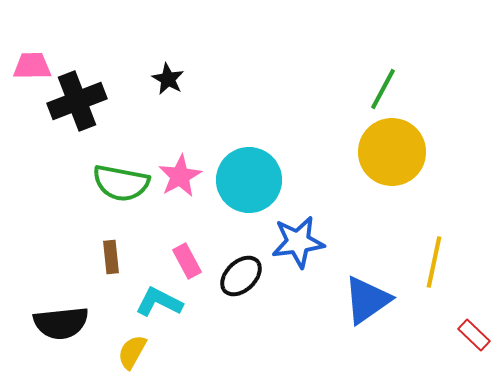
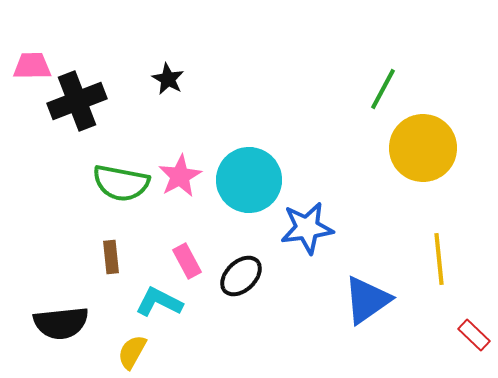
yellow circle: moved 31 px right, 4 px up
blue star: moved 9 px right, 14 px up
yellow line: moved 5 px right, 3 px up; rotated 18 degrees counterclockwise
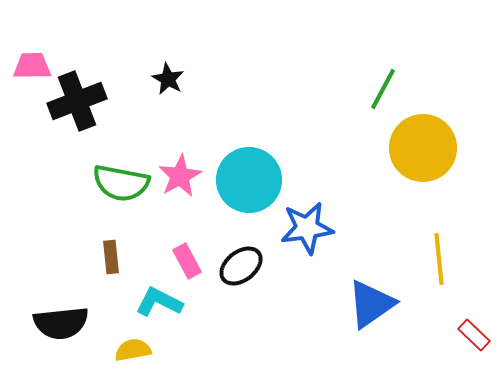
black ellipse: moved 10 px up; rotated 6 degrees clockwise
blue triangle: moved 4 px right, 4 px down
yellow semicircle: moved 1 px right, 2 px up; rotated 51 degrees clockwise
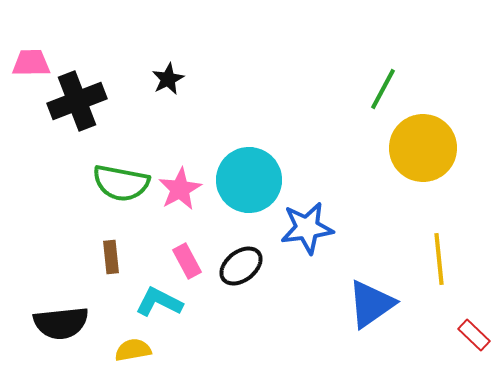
pink trapezoid: moved 1 px left, 3 px up
black star: rotated 16 degrees clockwise
pink star: moved 13 px down
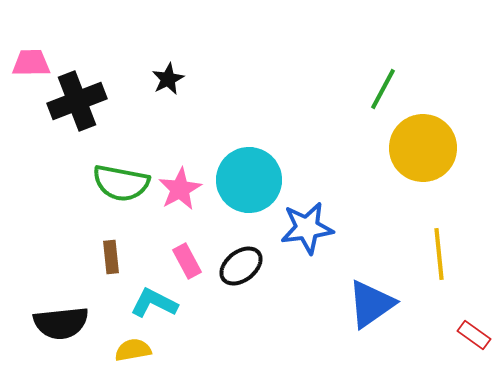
yellow line: moved 5 px up
cyan L-shape: moved 5 px left, 1 px down
red rectangle: rotated 8 degrees counterclockwise
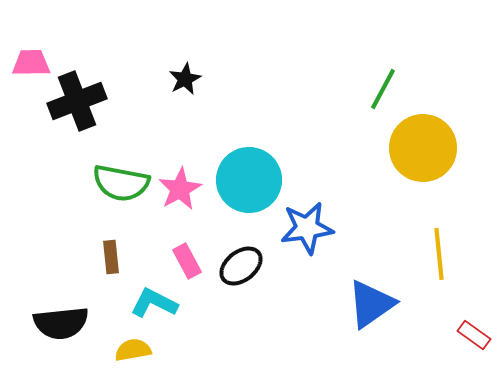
black star: moved 17 px right
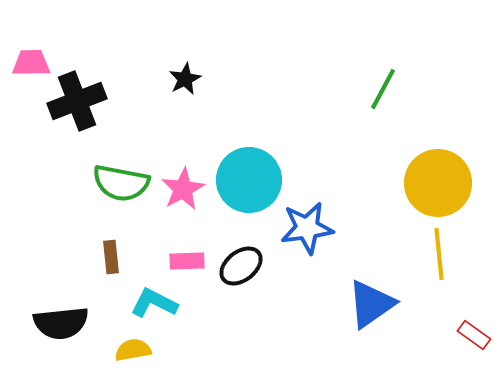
yellow circle: moved 15 px right, 35 px down
pink star: moved 3 px right
pink rectangle: rotated 64 degrees counterclockwise
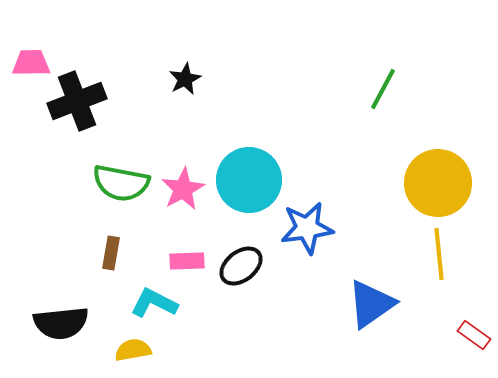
brown rectangle: moved 4 px up; rotated 16 degrees clockwise
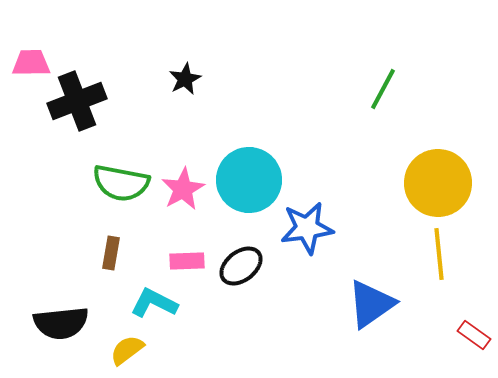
yellow semicircle: moved 6 px left; rotated 27 degrees counterclockwise
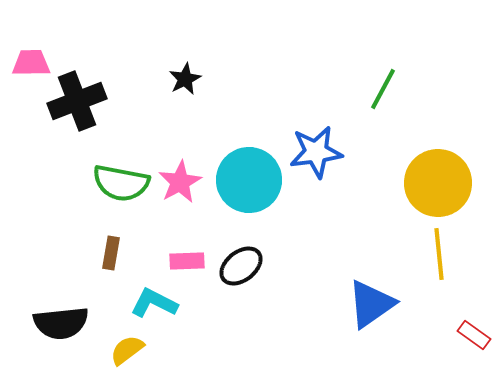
pink star: moved 3 px left, 7 px up
blue star: moved 9 px right, 76 px up
